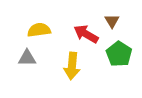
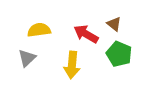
brown triangle: moved 2 px right, 3 px down; rotated 21 degrees counterclockwise
green pentagon: rotated 10 degrees counterclockwise
gray triangle: rotated 42 degrees counterclockwise
yellow arrow: moved 1 px up
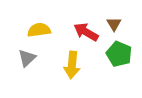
brown triangle: rotated 21 degrees clockwise
red arrow: moved 2 px up
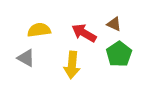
brown triangle: rotated 35 degrees counterclockwise
red arrow: moved 2 px left, 1 px down
green pentagon: rotated 15 degrees clockwise
gray triangle: moved 1 px left; rotated 48 degrees counterclockwise
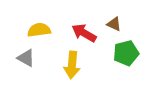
green pentagon: moved 7 px right, 1 px up; rotated 20 degrees clockwise
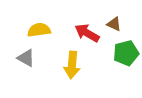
red arrow: moved 3 px right
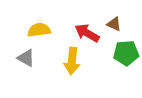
green pentagon: rotated 10 degrees clockwise
yellow arrow: moved 4 px up
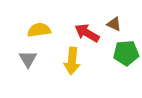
gray triangle: moved 2 px right, 1 px down; rotated 30 degrees clockwise
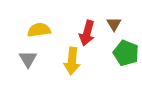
brown triangle: rotated 35 degrees clockwise
red arrow: rotated 105 degrees counterclockwise
green pentagon: rotated 25 degrees clockwise
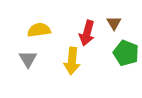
brown triangle: moved 1 px up
